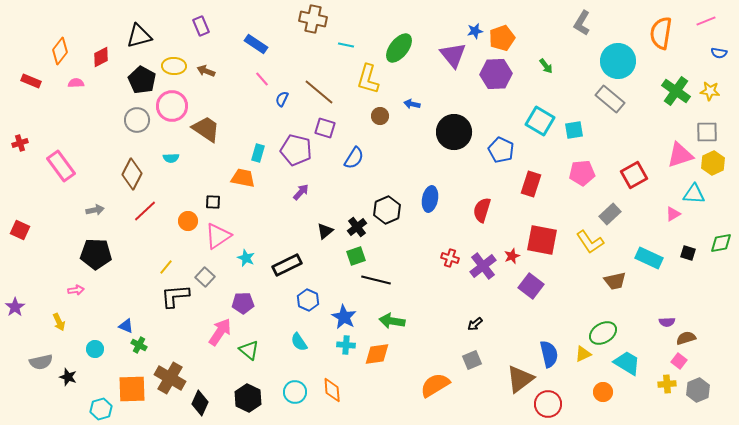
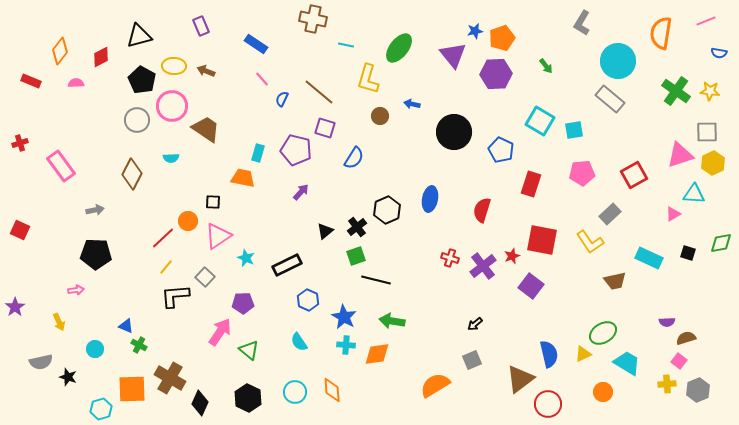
red line at (145, 211): moved 18 px right, 27 px down
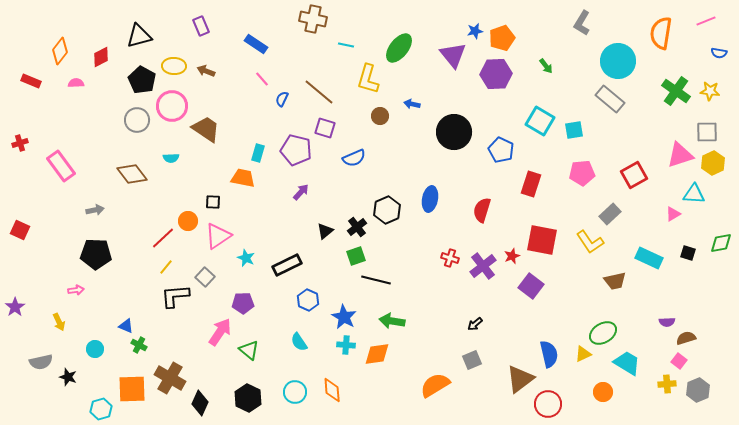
blue semicircle at (354, 158): rotated 35 degrees clockwise
brown diamond at (132, 174): rotated 64 degrees counterclockwise
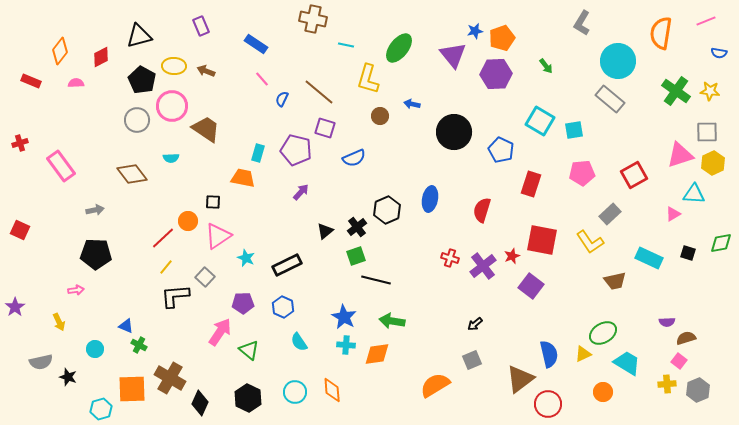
blue hexagon at (308, 300): moved 25 px left, 7 px down
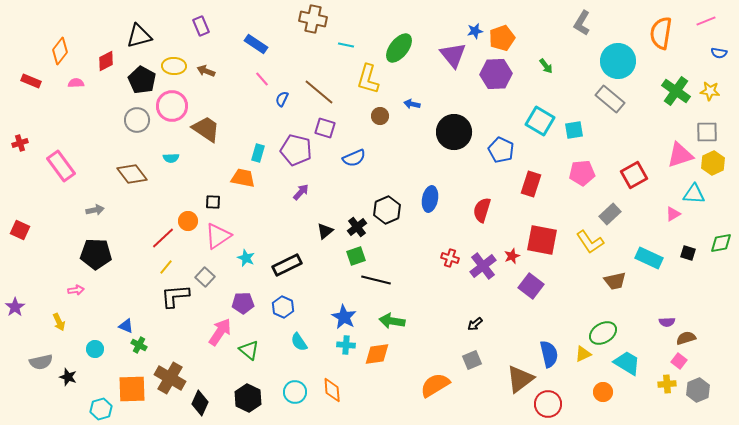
red diamond at (101, 57): moved 5 px right, 4 px down
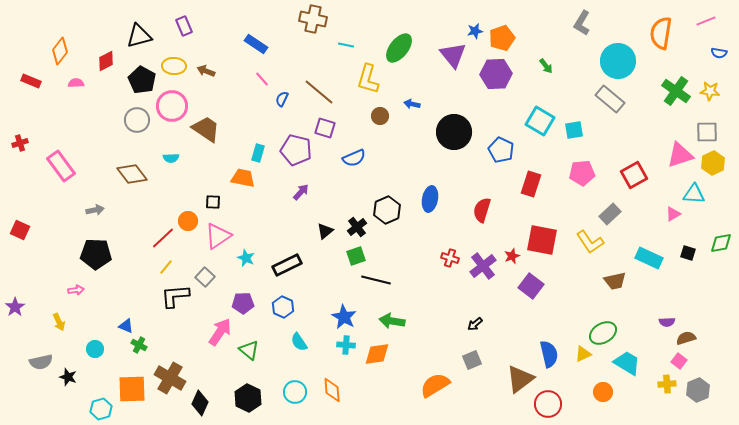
purple rectangle at (201, 26): moved 17 px left
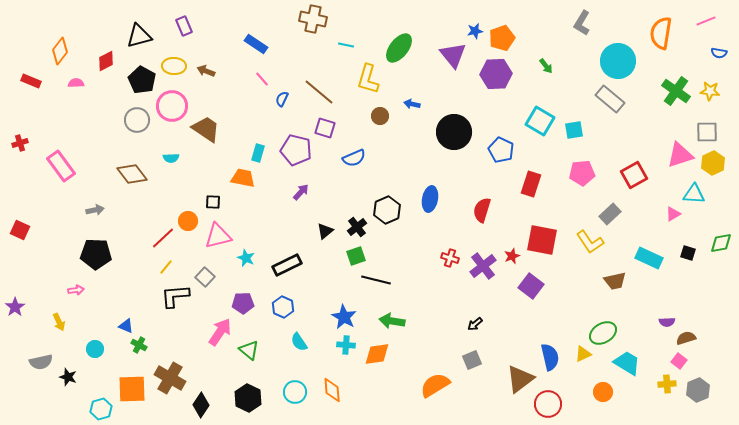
pink triangle at (218, 236): rotated 20 degrees clockwise
blue semicircle at (549, 354): moved 1 px right, 3 px down
black diamond at (200, 403): moved 1 px right, 2 px down; rotated 10 degrees clockwise
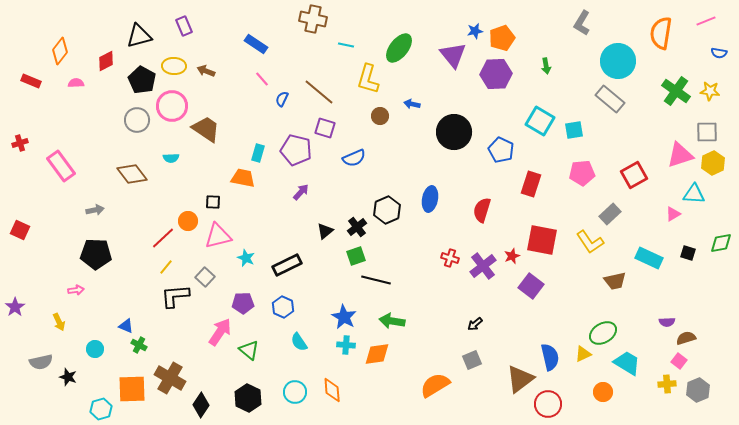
green arrow at (546, 66): rotated 28 degrees clockwise
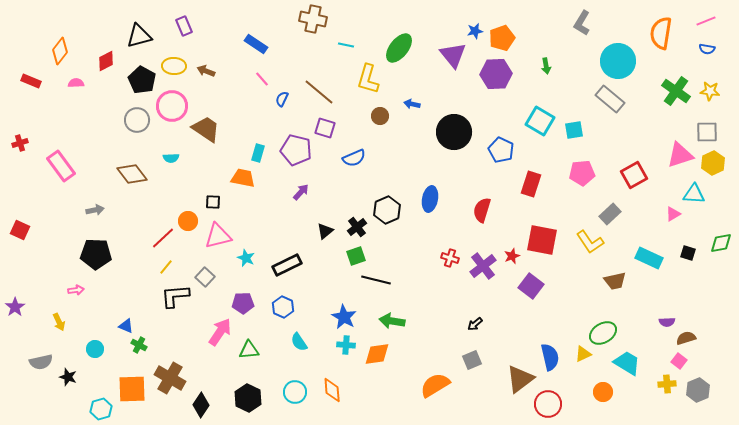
blue semicircle at (719, 53): moved 12 px left, 4 px up
green triangle at (249, 350): rotated 45 degrees counterclockwise
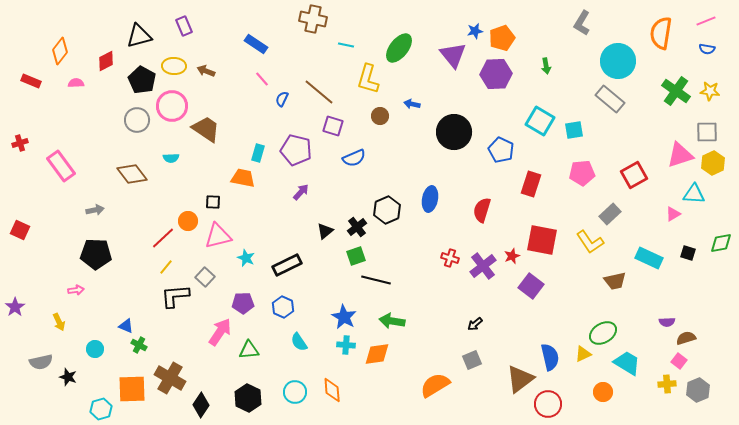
purple square at (325, 128): moved 8 px right, 2 px up
